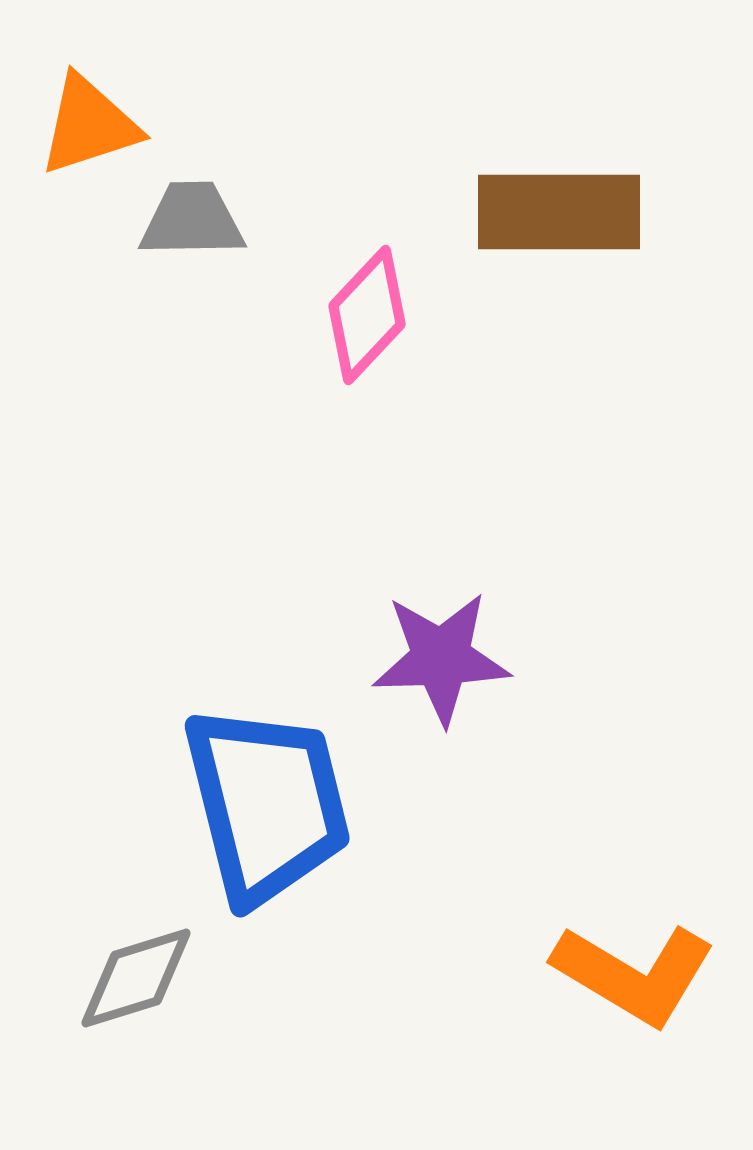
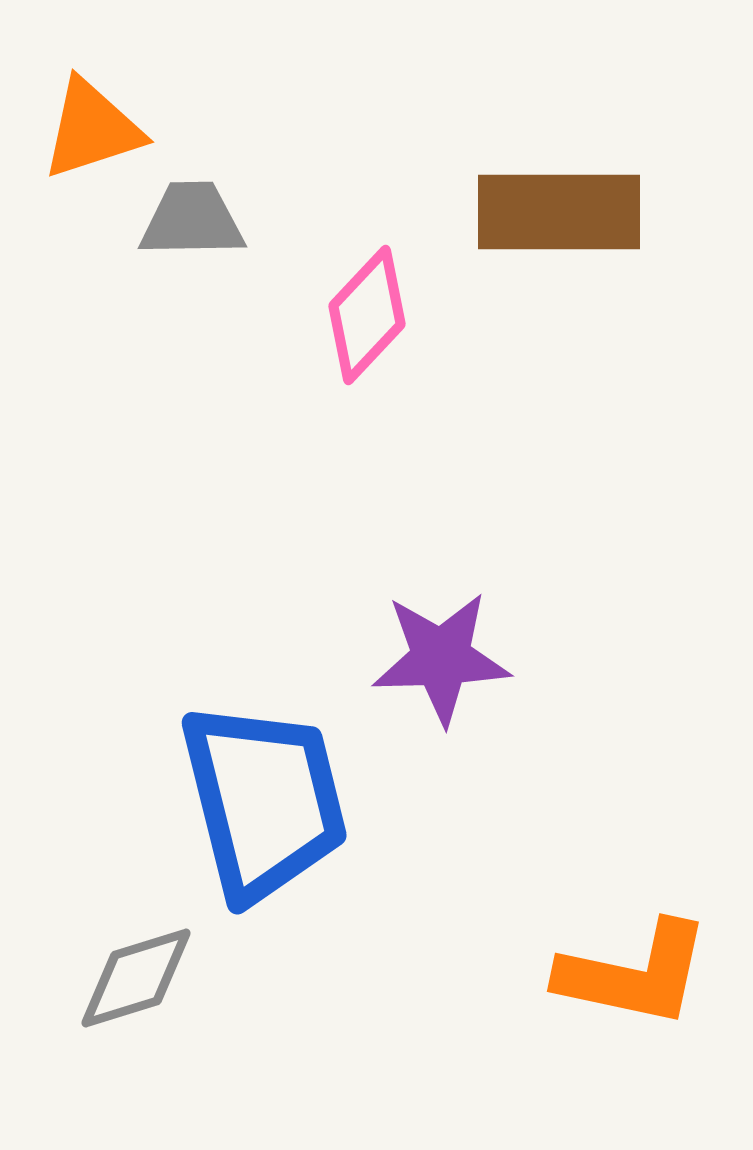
orange triangle: moved 3 px right, 4 px down
blue trapezoid: moved 3 px left, 3 px up
orange L-shape: rotated 19 degrees counterclockwise
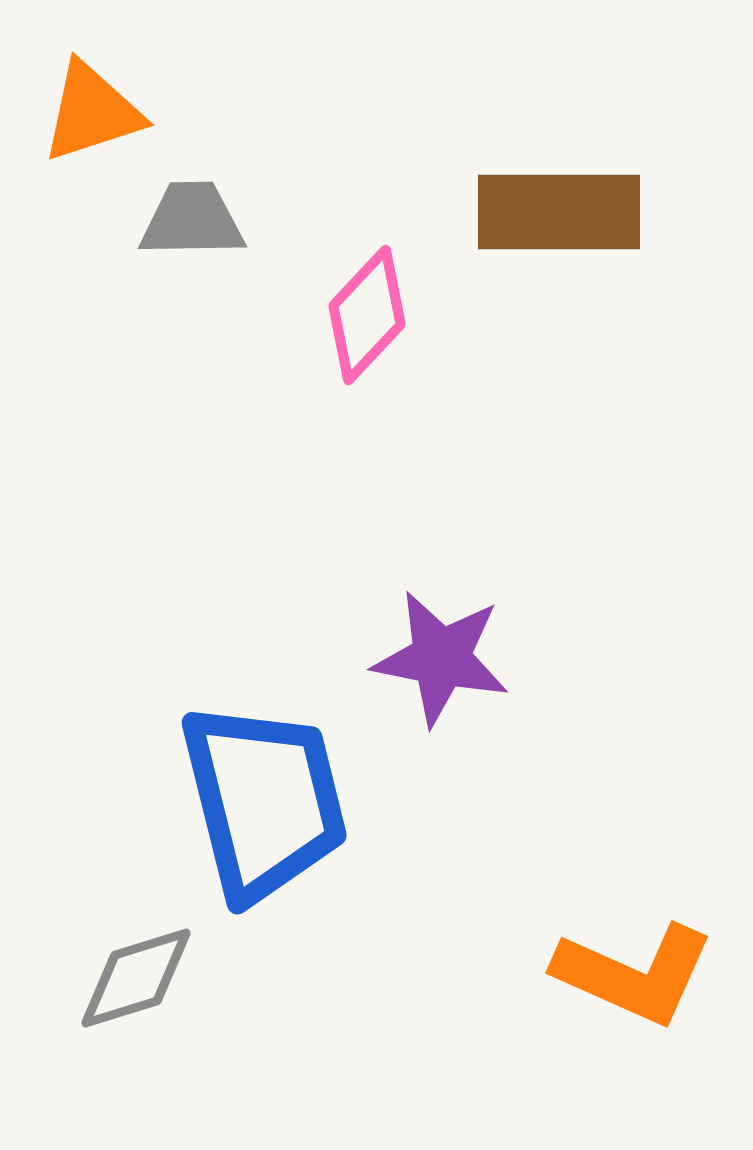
orange triangle: moved 17 px up
purple star: rotated 13 degrees clockwise
orange L-shape: rotated 12 degrees clockwise
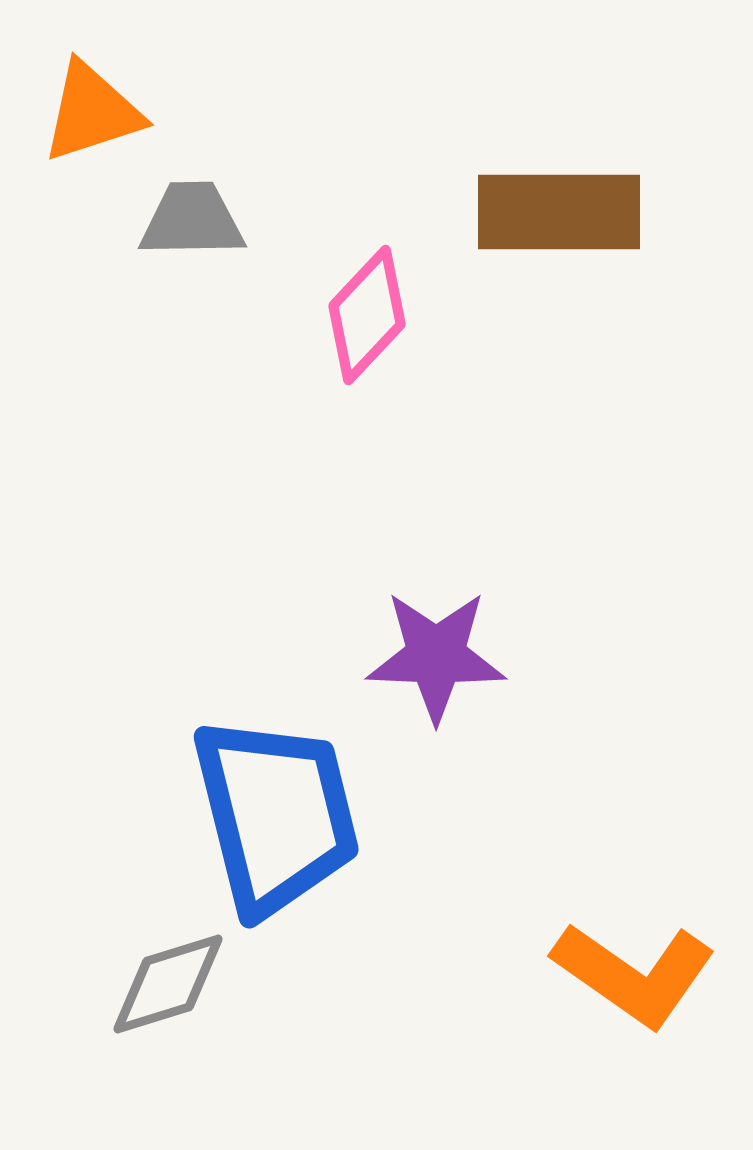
purple star: moved 5 px left, 2 px up; rotated 9 degrees counterclockwise
blue trapezoid: moved 12 px right, 14 px down
orange L-shape: rotated 11 degrees clockwise
gray diamond: moved 32 px right, 6 px down
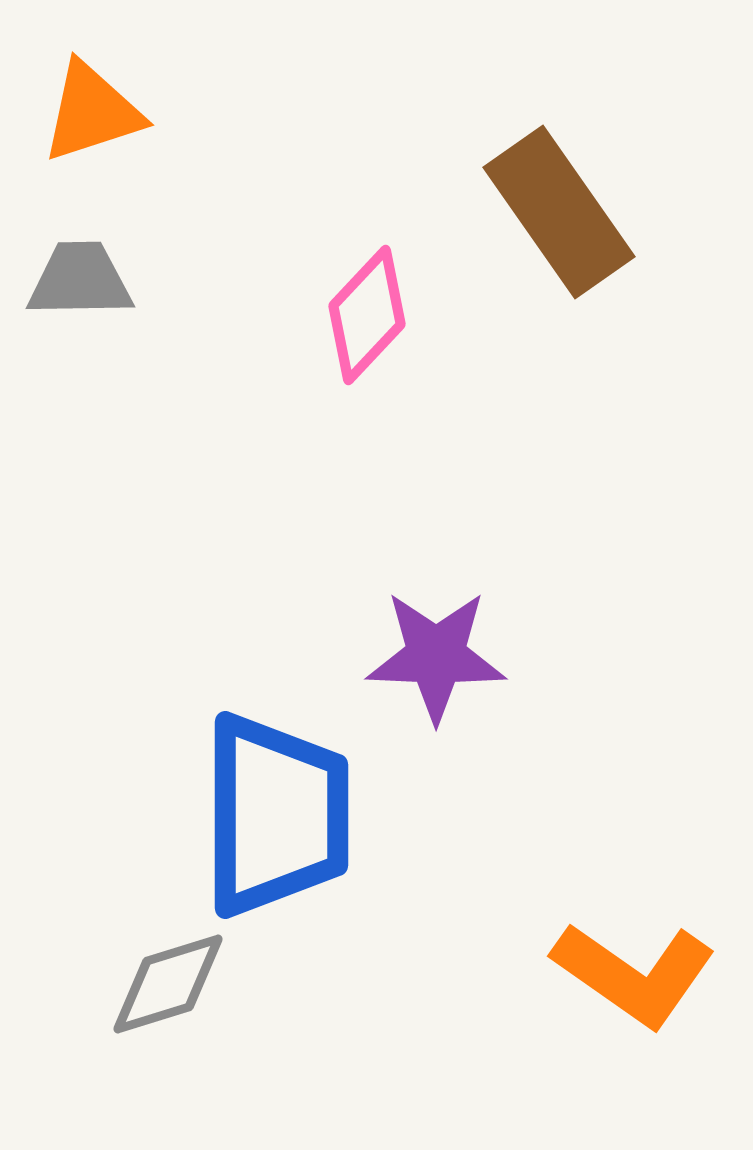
brown rectangle: rotated 55 degrees clockwise
gray trapezoid: moved 112 px left, 60 px down
blue trapezoid: rotated 14 degrees clockwise
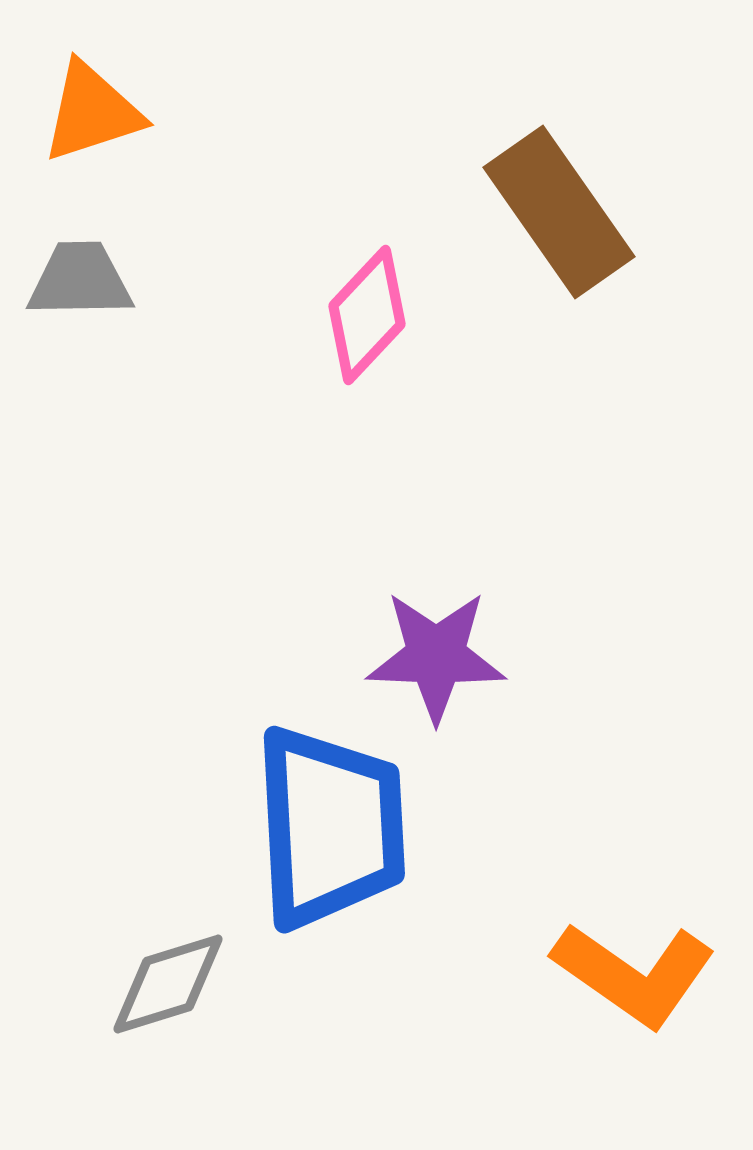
blue trapezoid: moved 54 px right, 12 px down; rotated 3 degrees counterclockwise
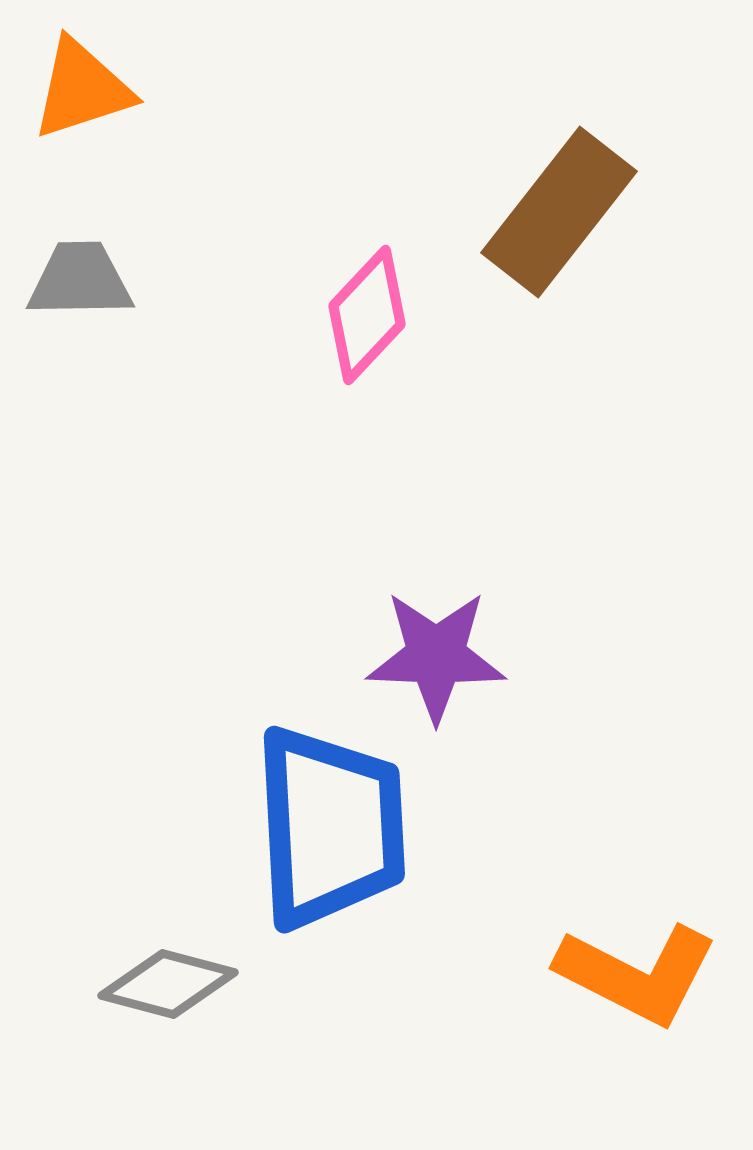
orange triangle: moved 10 px left, 23 px up
brown rectangle: rotated 73 degrees clockwise
orange L-shape: moved 3 px right; rotated 8 degrees counterclockwise
gray diamond: rotated 32 degrees clockwise
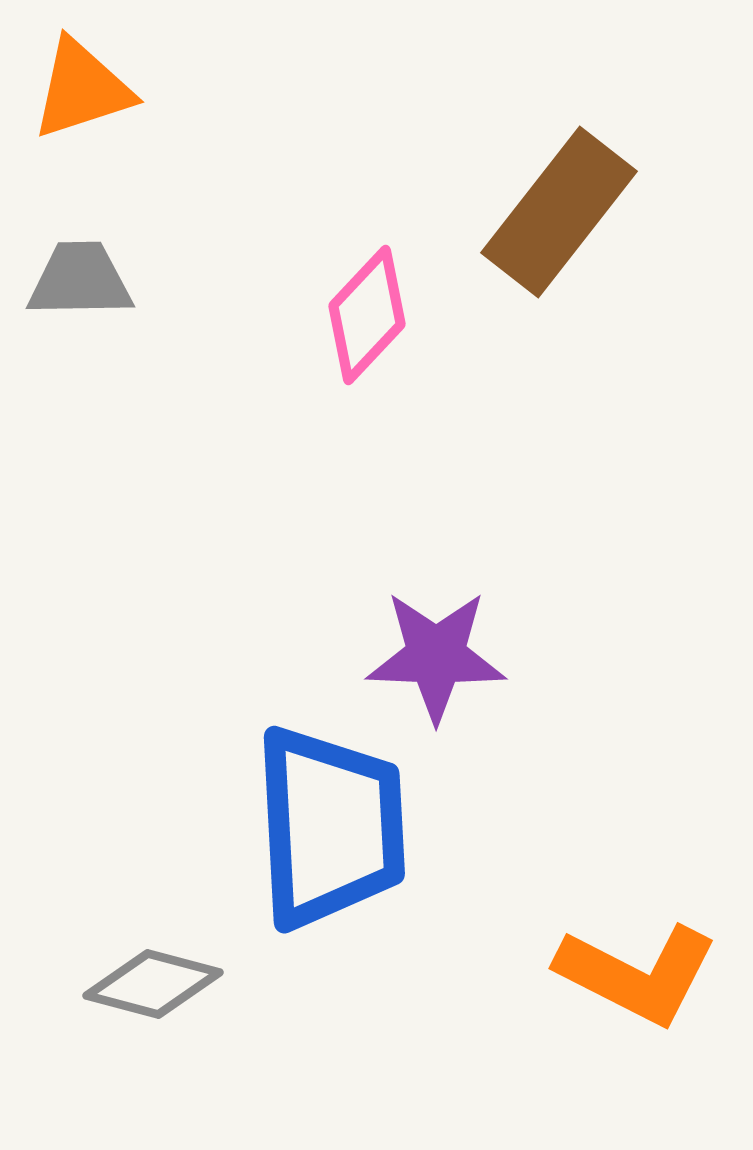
gray diamond: moved 15 px left
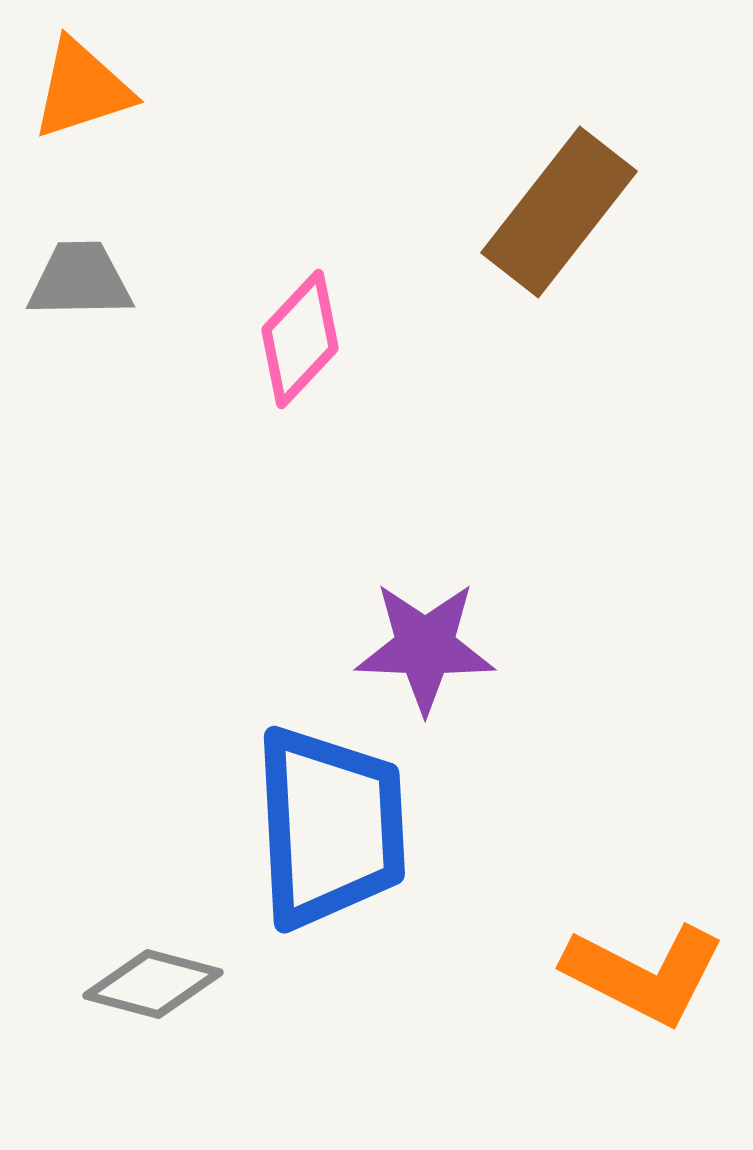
pink diamond: moved 67 px left, 24 px down
purple star: moved 11 px left, 9 px up
orange L-shape: moved 7 px right
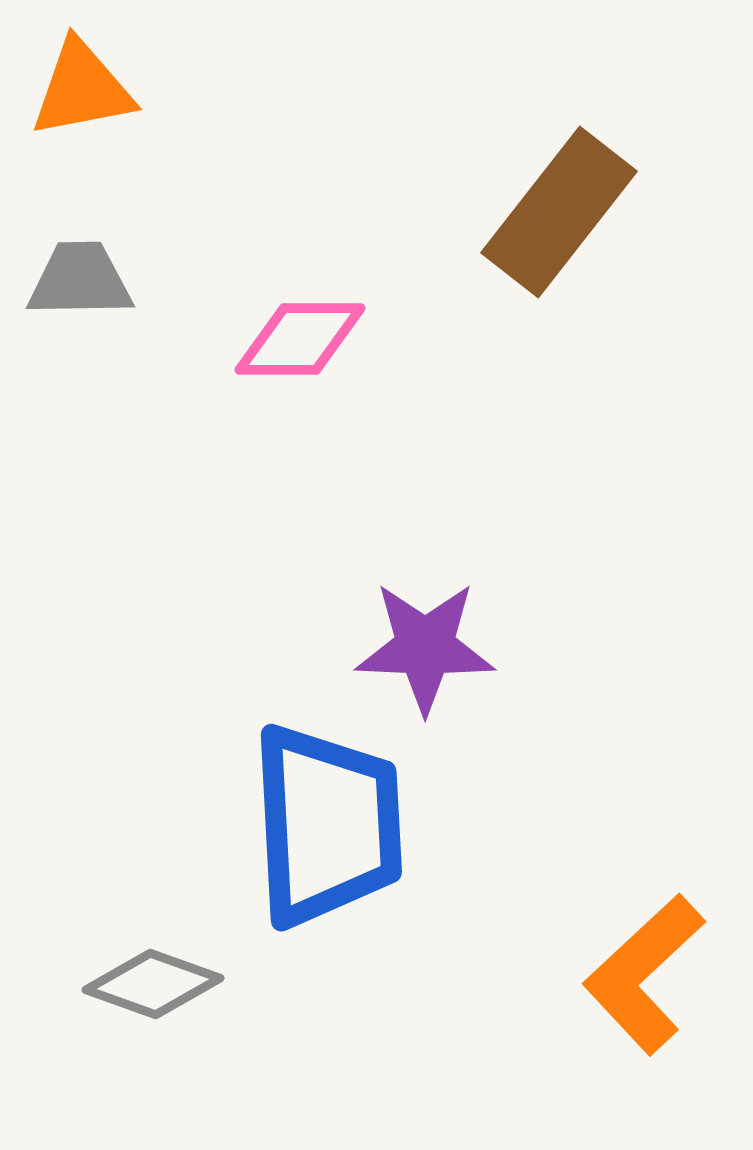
orange triangle: rotated 7 degrees clockwise
pink diamond: rotated 47 degrees clockwise
blue trapezoid: moved 3 px left, 2 px up
orange L-shape: rotated 110 degrees clockwise
gray diamond: rotated 5 degrees clockwise
